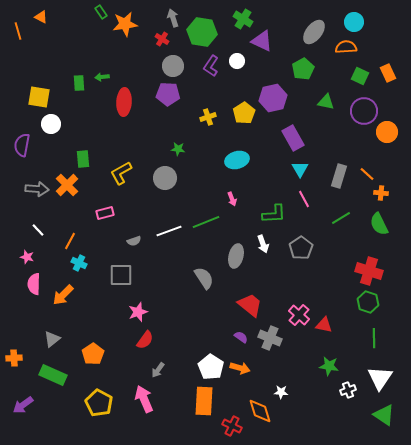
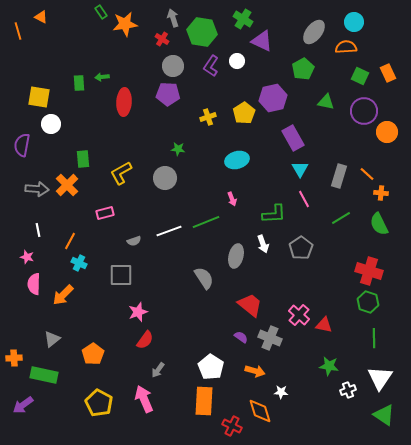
white line at (38, 230): rotated 32 degrees clockwise
orange arrow at (240, 368): moved 15 px right, 3 px down
green rectangle at (53, 375): moved 9 px left; rotated 12 degrees counterclockwise
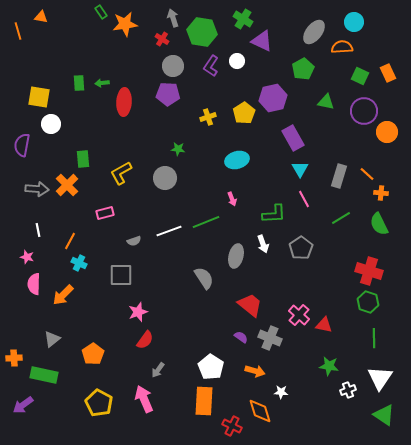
orange triangle at (41, 17): rotated 16 degrees counterclockwise
orange semicircle at (346, 47): moved 4 px left
green arrow at (102, 77): moved 6 px down
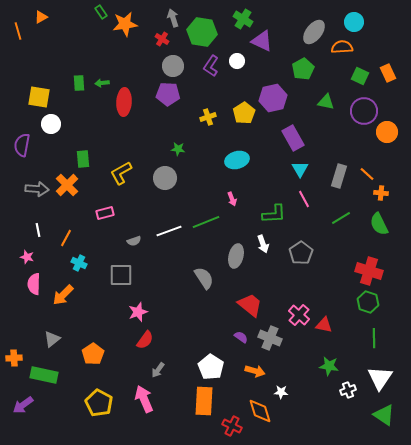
orange triangle at (41, 17): rotated 40 degrees counterclockwise
orange line at (70, 241): moved 4 px left, 3 px up
gray pentagon at (301, 248): moved 5 px down
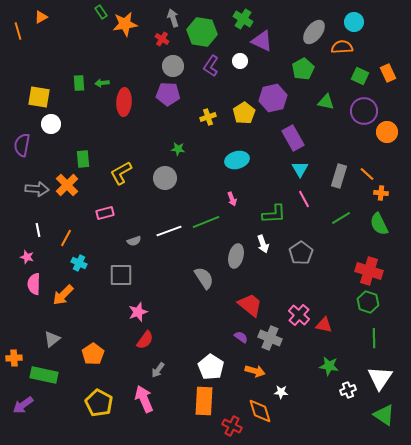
white circle at (237, 61): moved 3 px right
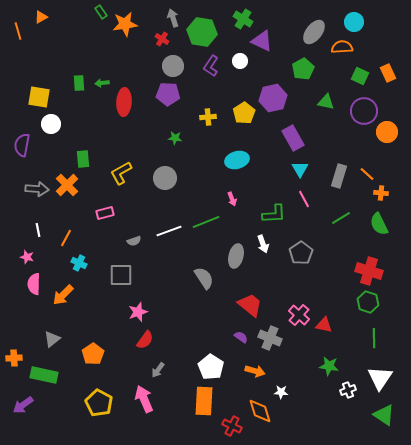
yellow cross at (208, 117): rotated 14 degrees clockwise
green star at (178, 149): moved 3 px left, 11 px up
